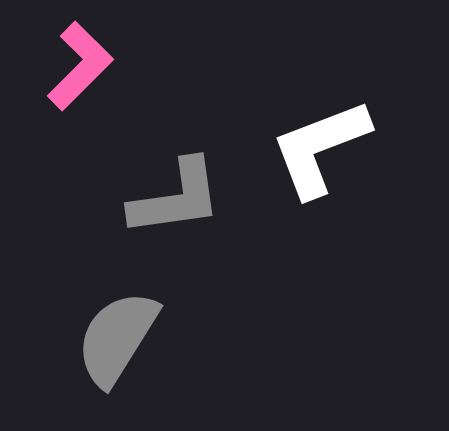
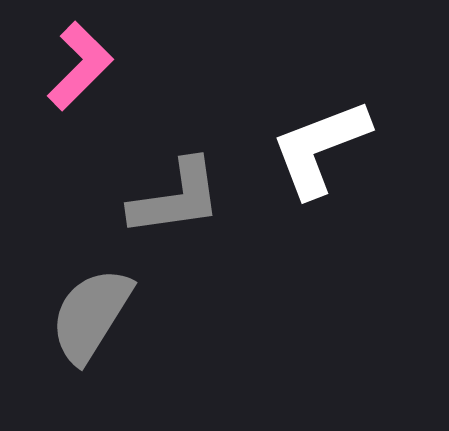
gray semicircle: moved 26 px left, 23 px up
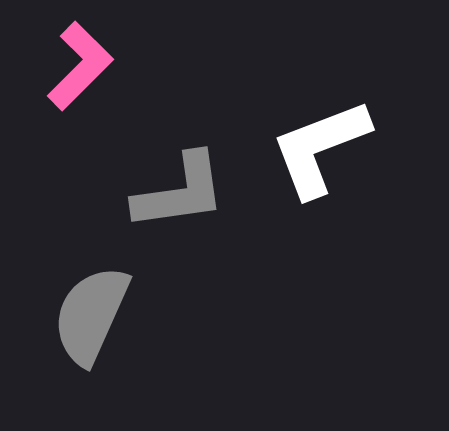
gray L-shape: moved 4 px right, 6 px up
gray semicircle: rotated 8 degrees counterclockwise
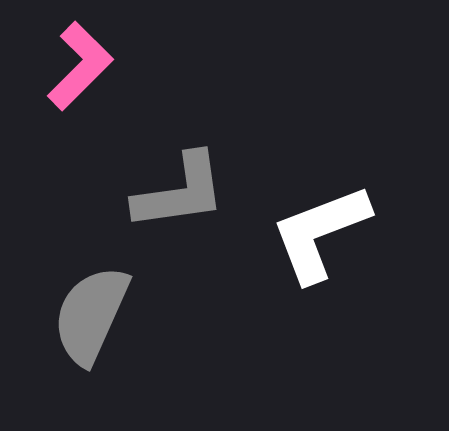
white L-shape: moved 85 px down
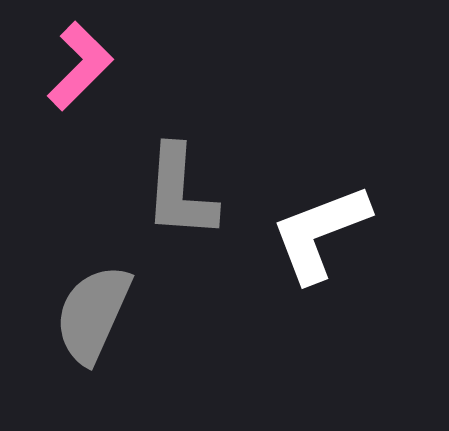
gray L-shape: rotated 102 degrees clockwise
gray semicircle: moved 2 px right, 1 px up
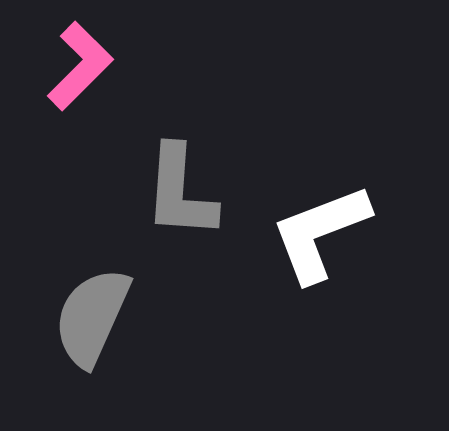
gray semicircle: moved 1 px left, 3 px down
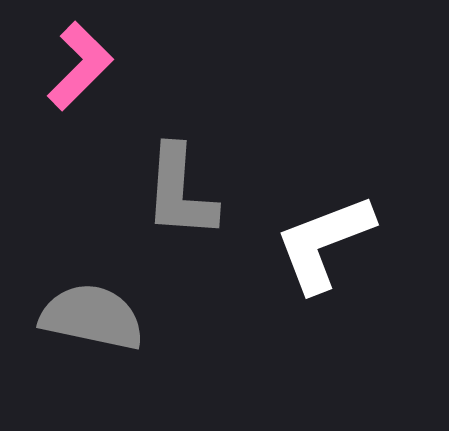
white L-shape: moved 4 px right, 10 px down
gray semicircle: rotated 78 degrees clockwise
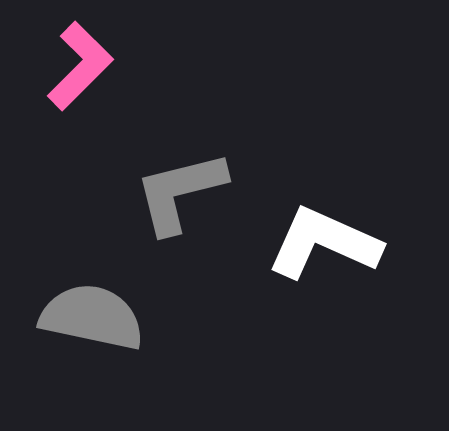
gray L-shape: rotated 72 degrees clockwise
white L-shape: rotated 45 degrees clockwise
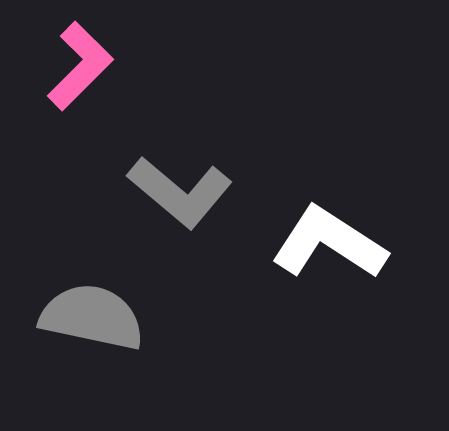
gray L-shape: rotated 126 degrees counterclockwise
white L-shape: moved 5 px right; rotated 9 degrees clockwise
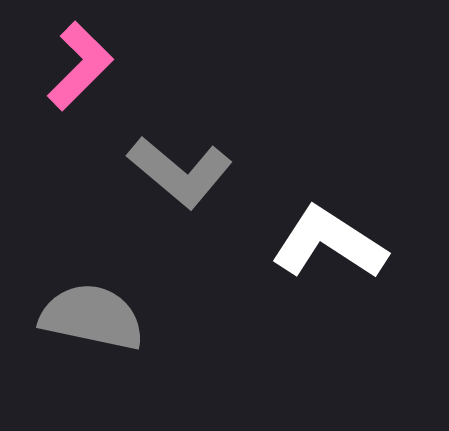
gray L-shape: moved 20 px up
